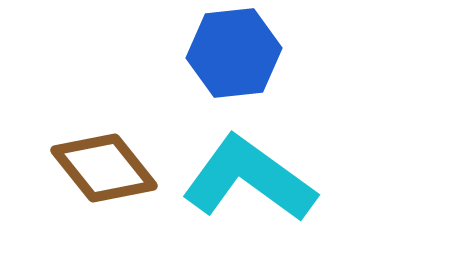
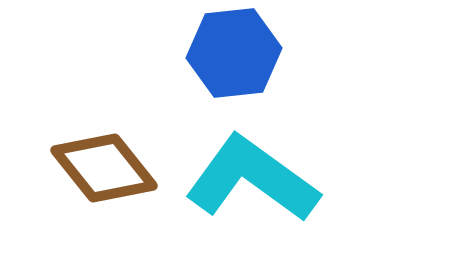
cyan L-shape: moved 3 px right
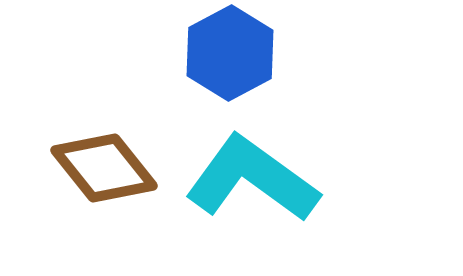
blue hexagon: moved 4 px left; rotated 22 degrees counterclockwise
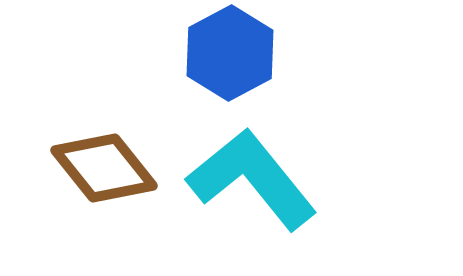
cyan L-shape: rotated 15 degrees clockwise
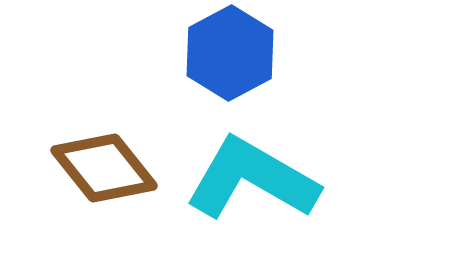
cyan L-shape: rotated 21 degrees counterclockwise
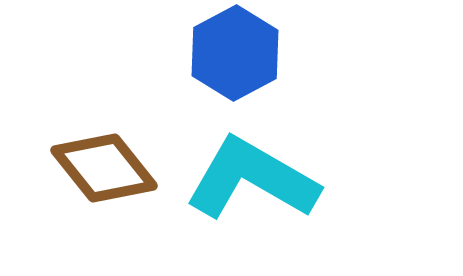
blue hexagon: moved 5 px right
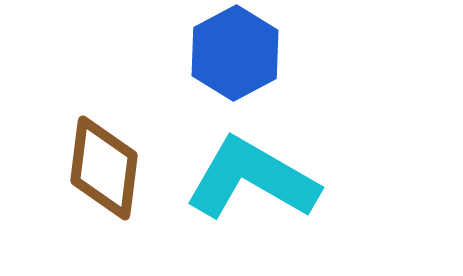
brown diamond: rotated 46 degrees clockwise
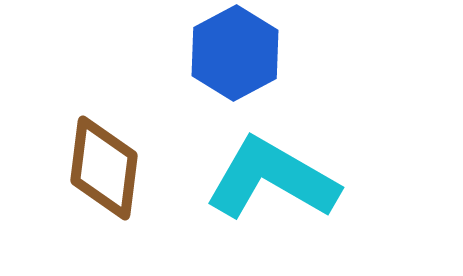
cyan L-shape: moved 20 px right
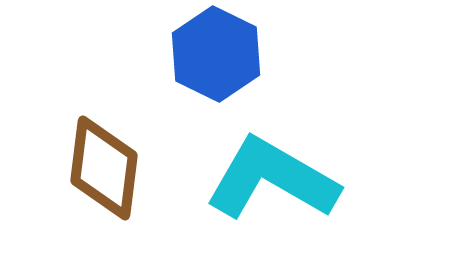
blue hexagon: moved 19 px left, 1 px down; rotated 6 degrees counterclockwise
